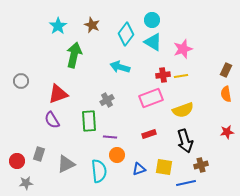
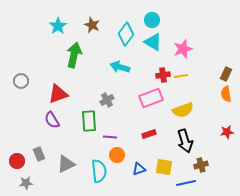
brown rectangle: moved 4 px down
gray rectangle: rotated 40 degrees counterclockwise
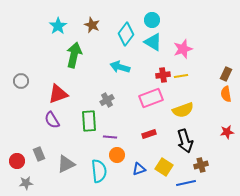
yellow square: rotated 24 degrees clockwise
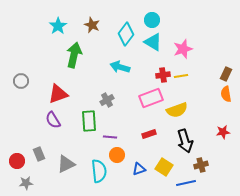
yellow semicircle: moved 6 px left
purple semicircle: moved 1 px right
red star: moved 4 px left
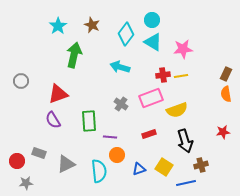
pink star: rotated 12 degrees clockwise
gray cross: moved 14 px right, 4 px down; rotated 24 degrees counterclockwise
gray rectangle: moved 1 px up; rotated 48 degrees counterclockwise
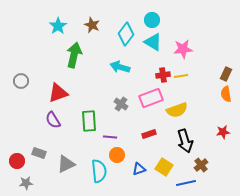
red triangle: moved 1 px up
brown cross: rotated 24 degrees counterclockwise
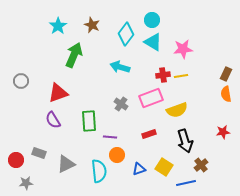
green arrow: rotated 10 degrees clockwise
red circle: moved 1 px left, 1 px up
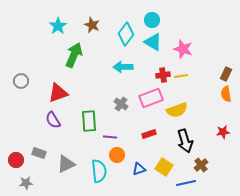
pink star: rotated 24 degrees clockwise
cyan arrow: moved 3 px right; rotated 18 degrees counterclockwise
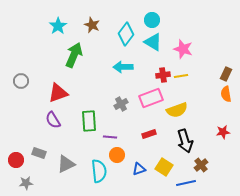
gray cross: rotated 24 degrees clockwise
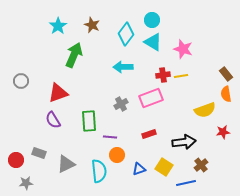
brown rectangle: rotated 64 degrees counterclockwise
yellow semicircle: moved 28 px right
black arrow: moved 1 px left, 1 px down; rotated 80 degrees counterclockwise
